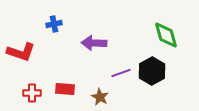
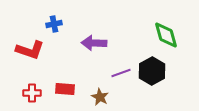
red L-shape: moved 9 px right, 2 px up
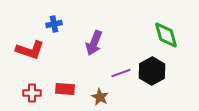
purple arrow: rotated 70 degrees counterclockwise
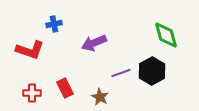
purple arrow: rotated 45 degrees clockwise
red rectangle: moved 1 px up; rotated 60 degrees clockwise
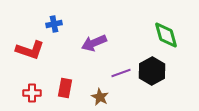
red rectangle: rotated 36 degrees clockwise
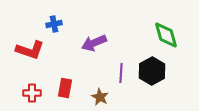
purple line: rotated 66 degrees counterclockwise
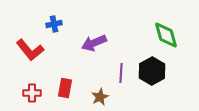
red L-shape: rotated 32 degrees clockwise
brown star: rotated 18 degrees clockwise
